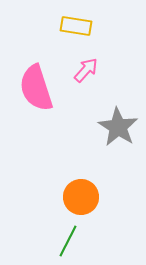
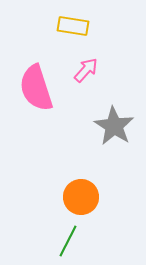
yellow rectangle: moved 3 px left
gray star: moved 4 px left, 1 px up
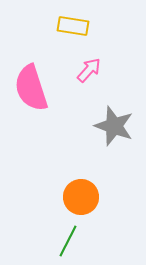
pink arrow: moved 3 px right
pink semicircle: moved 5 px left
gray star: rotated 12 degrees counterclockwise
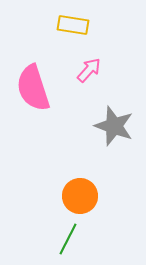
yellow rectangle: moved 1 px up
pink semicircle: moved 2 px right
orange circle: moved 1 px left, 1 px up
green line: moved 2 px up
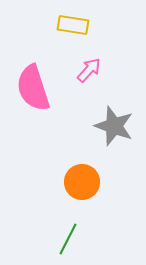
orange circle: moved 2 px right, 14 px up
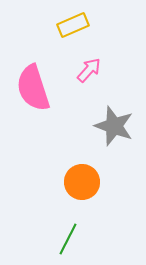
yellow rectangle: rotated 32 degrees counterclockwise
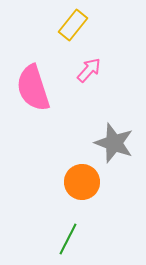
yellow rectangle: rotated 28 degrees counterclockwise
gray star: moved 17 px down
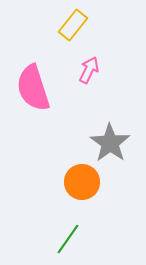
pink arrow: rotated 16 degrees counterclockwise
gray star: moved 4 px left; rotated 15 degrees clockwise
green line: rotated 8 degrees clockwise
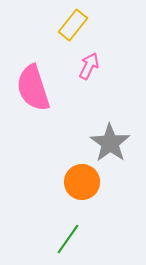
pink arrow: moved 4 px up
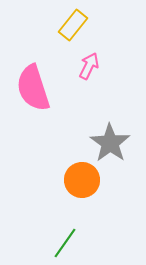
orange circle: moved 2 px up
green line: moved 3 px left, 4 px down
